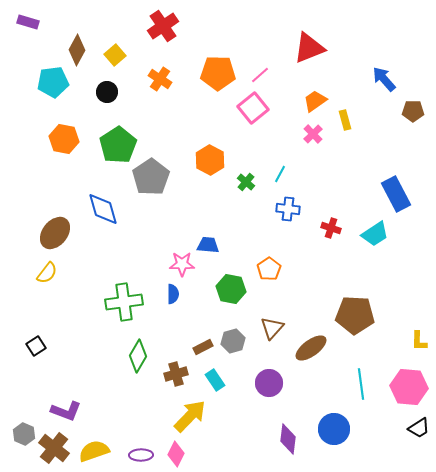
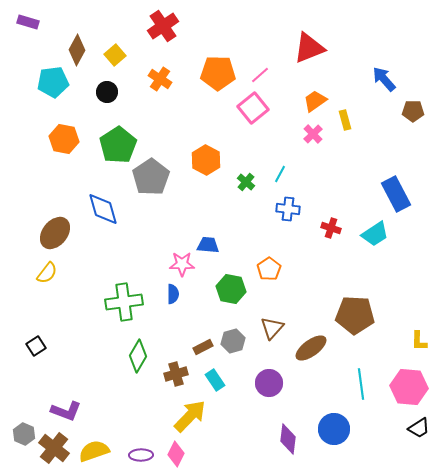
orange hexagon at (210, 160): moved 4 px left
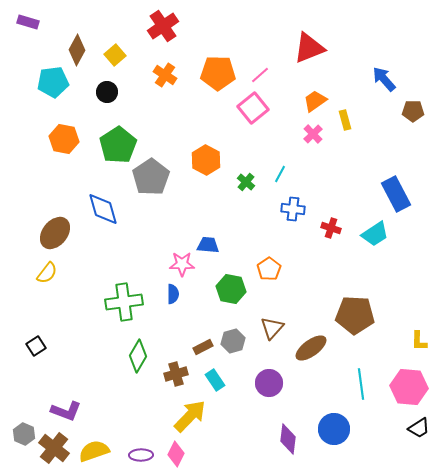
orange cross at (160, 79): moved 5 px right, 4 px up
blue cross at (288, 209): moved 5 px right
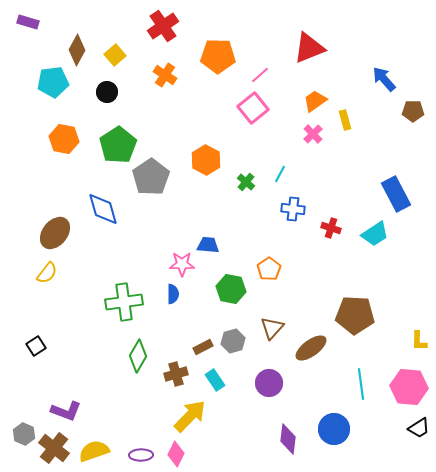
orange pentagon at (218, 73): moved 17 px up
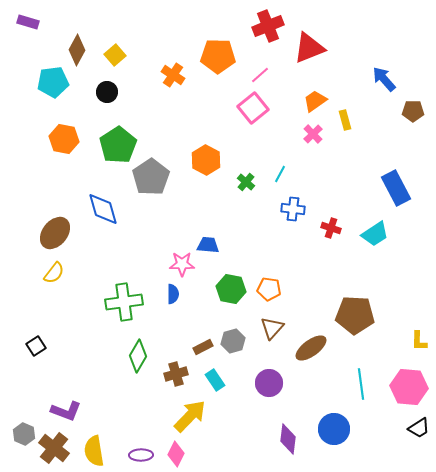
red cross at (163, 26): moved 105 px right; rotated 12 degrees clockwise
orange cross at (165, 75): moved 8 px right
blue rectangle at (396, 194): moved 6 px up
orange pentagon at (269, 269): moved 20 px down; rotated 30 degrees counterclockwise
yellow semicircle at (47, 273): moved 7 px right
yellow semicircle at (94, 451): rotated 80 degrees counterclockwise
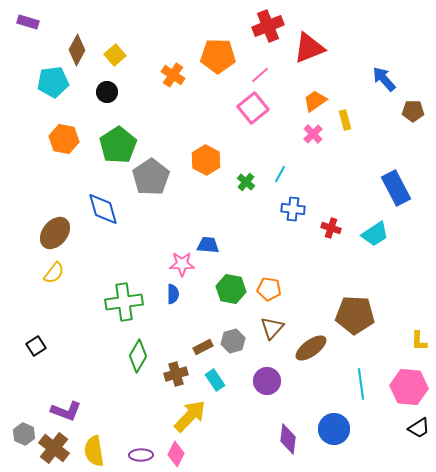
purple circle at (269, 383): moved 2 px left, 2 px up
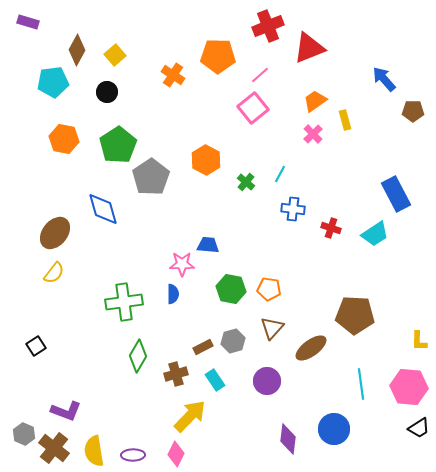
blue rectangle at (396, 188): moved 6 px down
purple ellipse at (141, 455): moved 8 px left
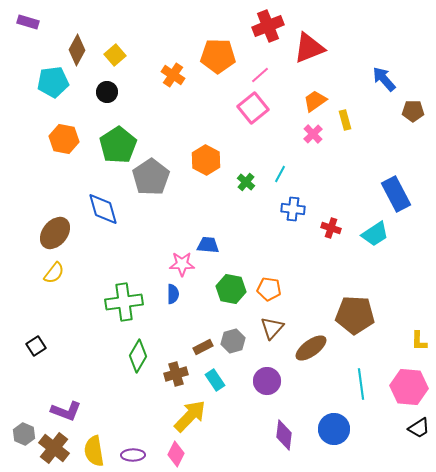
purple diamond at (288, 439): moved 4 px left, 4 px up
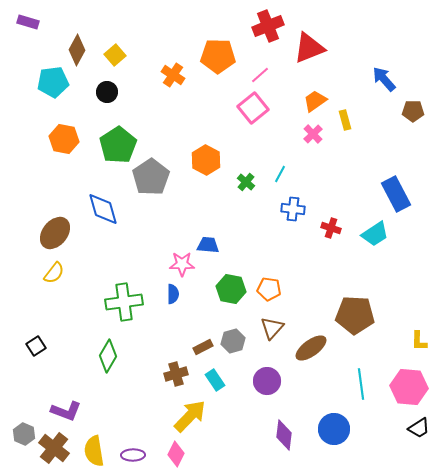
green diamond at (138, 356): moved 30 px left
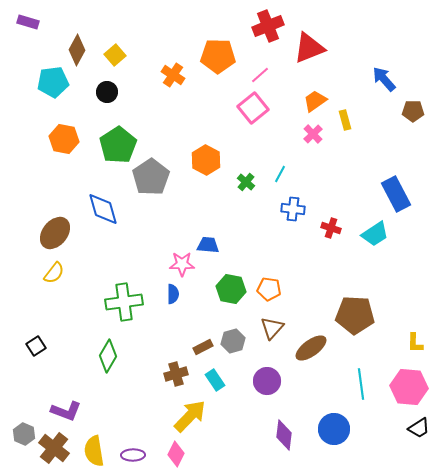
yellow L-shape at (419, 341): moved 4 px left, 2 px down
